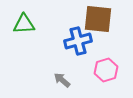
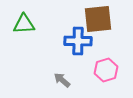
brown square: rotated 12 degrees counterclockwise
blue cross: rotated 16 degrees clockwise
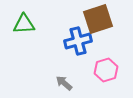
brown square: rotated 12 degrees counterclockwise
blue cross: rotated 16 degrees counterclockwise
gray arrow: moved 2 px right, 3 px down
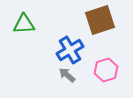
brown square: moved 2 px right, 1 px down
blue cross: moved 8 px left, 9 px down; rotated 16 degrees counterclockwise
gray arrow: moved 3 px right, 8 px up
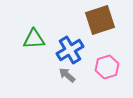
green triangle: moved 10 px right, 15 px down
pink hexagon: moved 1 px right, 3 px up
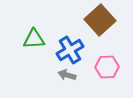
brown square: rotated 24 degrees counterclockwise
pink hexagon: rotated 15 degrees clockwise
gray arrow: rotated 24 degrees counterclockwise
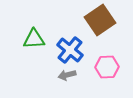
brown square: rotated 8 degrees clockwise
blue cross: rotated 20 degrees counterclockwise
gray arrow: rotated 30 degrees counterclockwise
